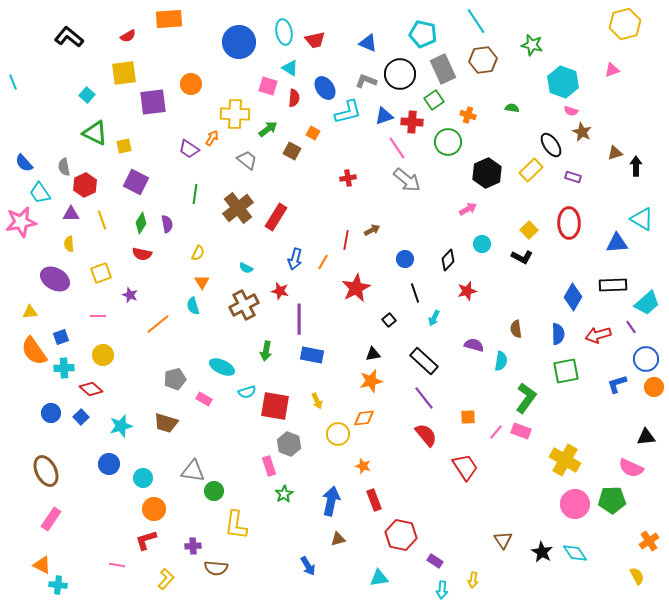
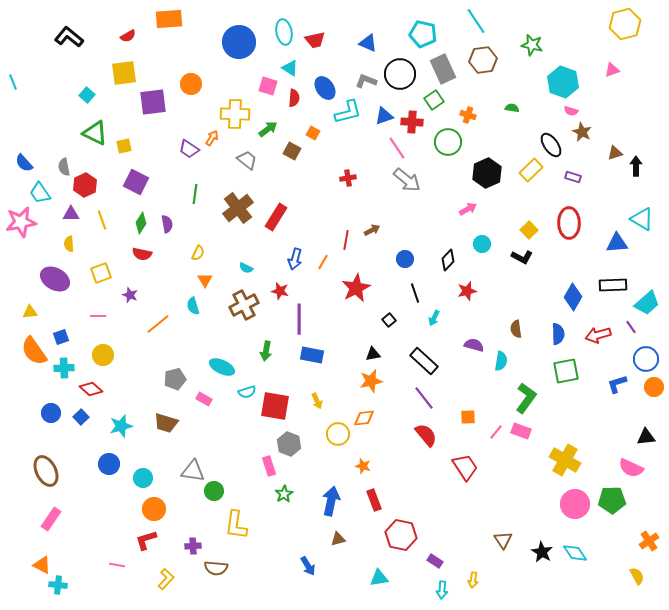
orange triangle at (202, 282): moved 3 px right, 2 px up
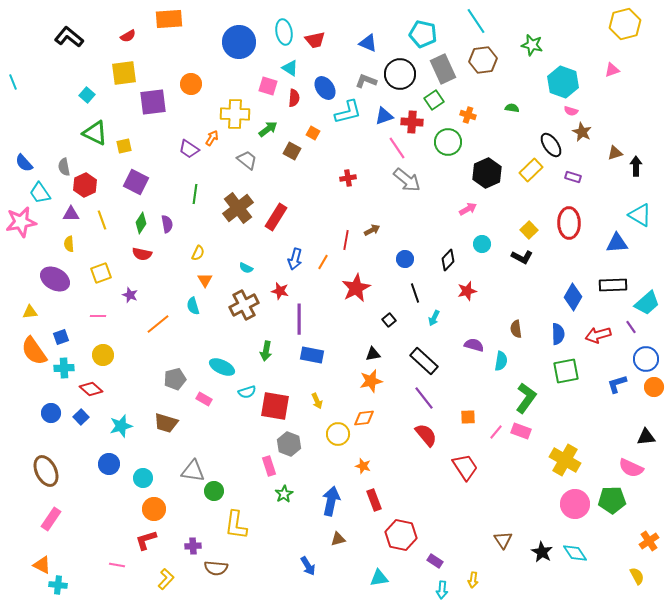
cyan triangle at (642, 219): moved 2 px left, 4 px up
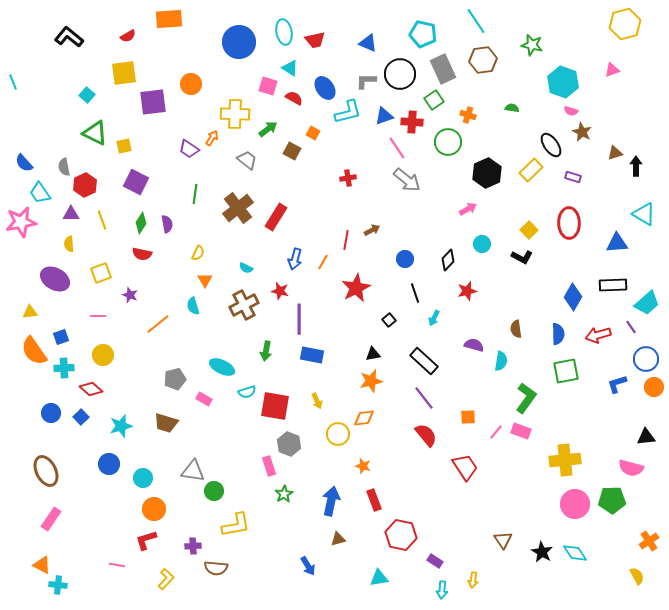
gray L-shape at (366, 81): rotated 20 degrees counterclockwise
red semicircle at (294, 98): rotated 66 degrees counterclockwise
cyan triangle at (640, 215): moved 4 px right, 1 px up
yellow cross at (565, 460): rotated 36 degrees counterclockwise
pink semicircle at (631, 468): rotated 10 degrees counterclockwise
yellow L-shape at (236, 525): rotated 108 degrees counterclockwise
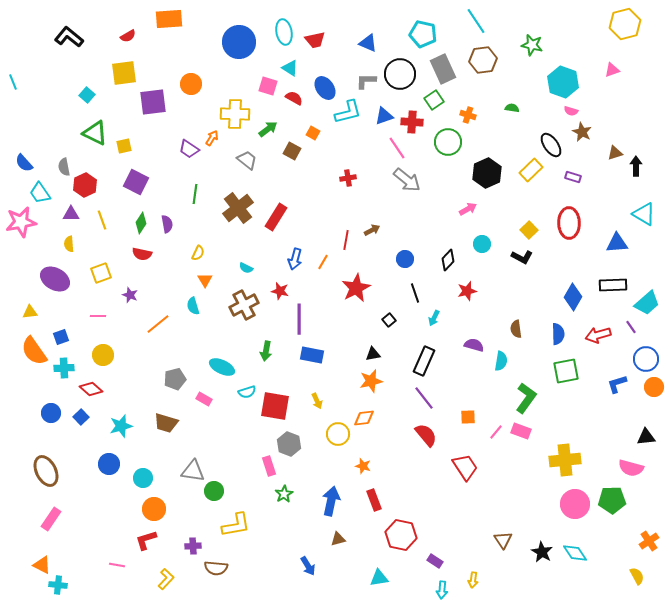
black rectangle at (424, 361): rotated 72 degrees clockwise
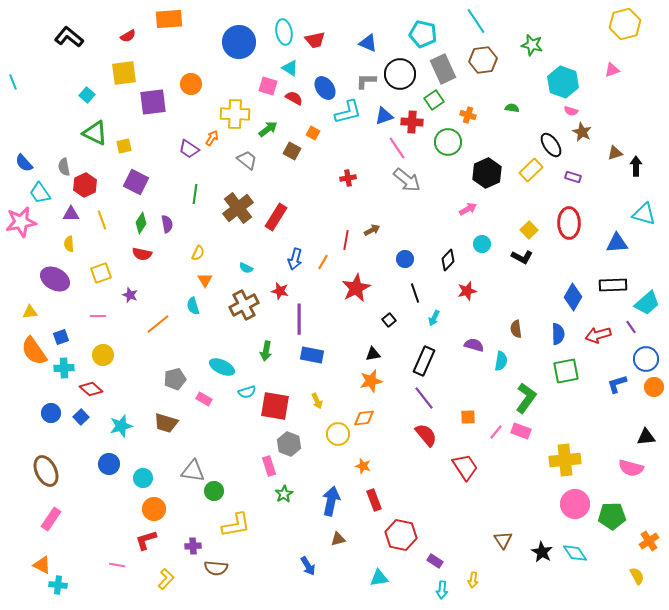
cyan triangle at (644, 214): rotated 15 degrees counterclockwise
green pentagon at (612, 500): moved 16 px down
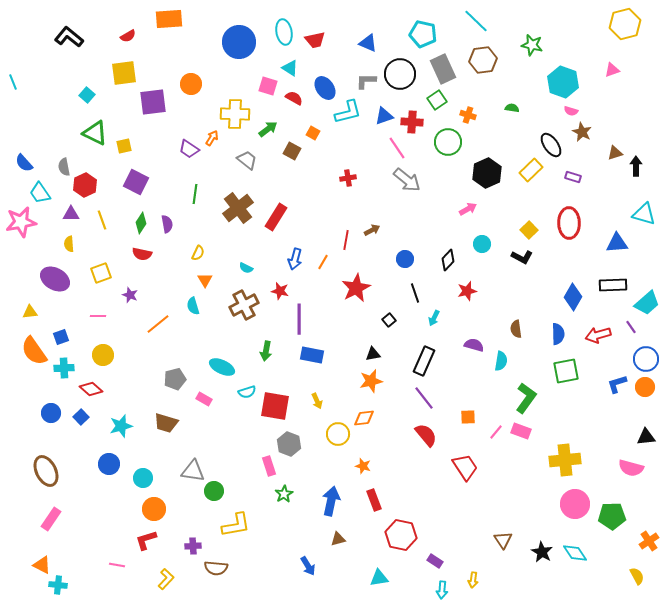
cyan line at (476, 21): rotated 12 degrees counterclockwise
green square at (434, 100): moved 3 px right
orange circle at (654, 387): moved 9 px left
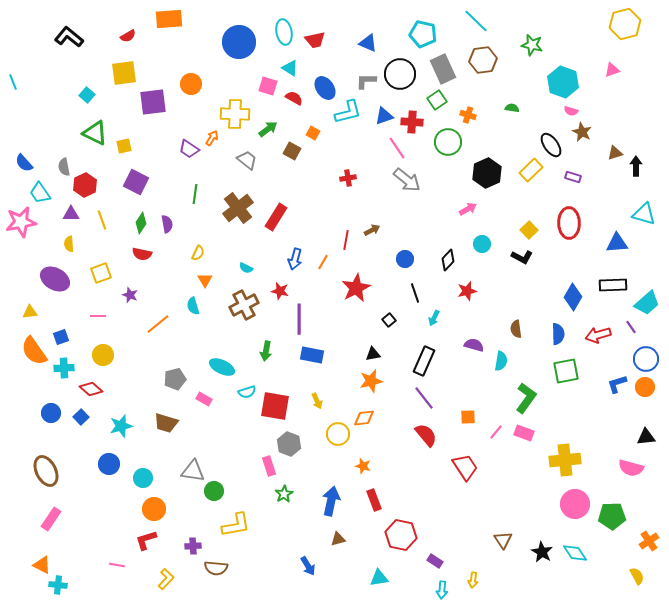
pink rectangle at (521, 431): moved 3 px right, 2 px down
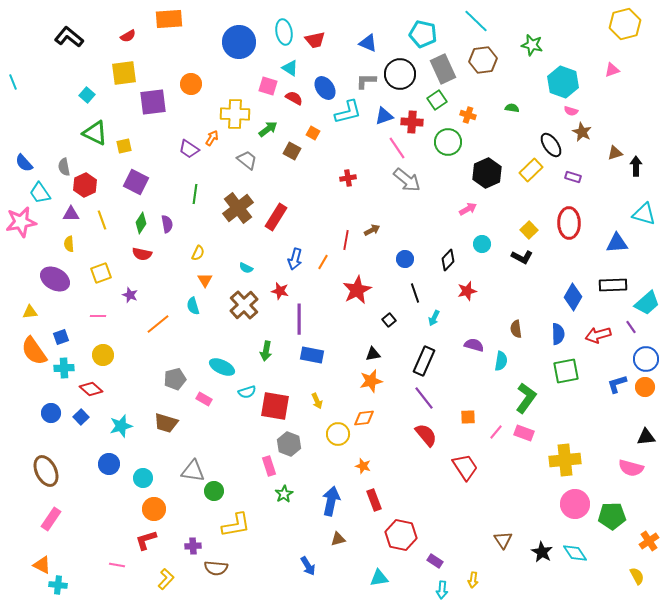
red star at (356, 288): moved 1 px right, 2 px down
brown cross at (244, 305): rotated 16 degrees counterclockwise
